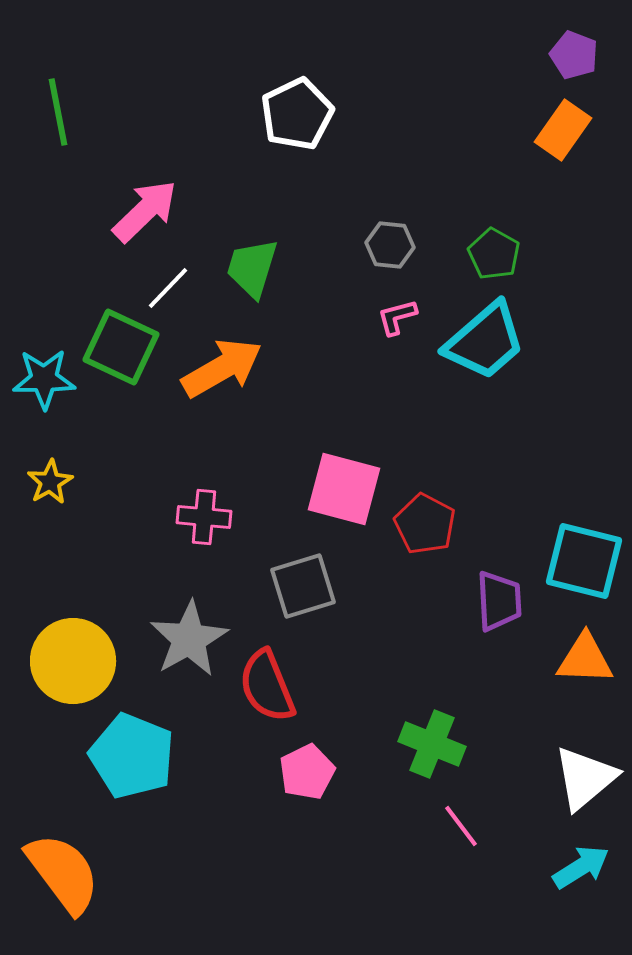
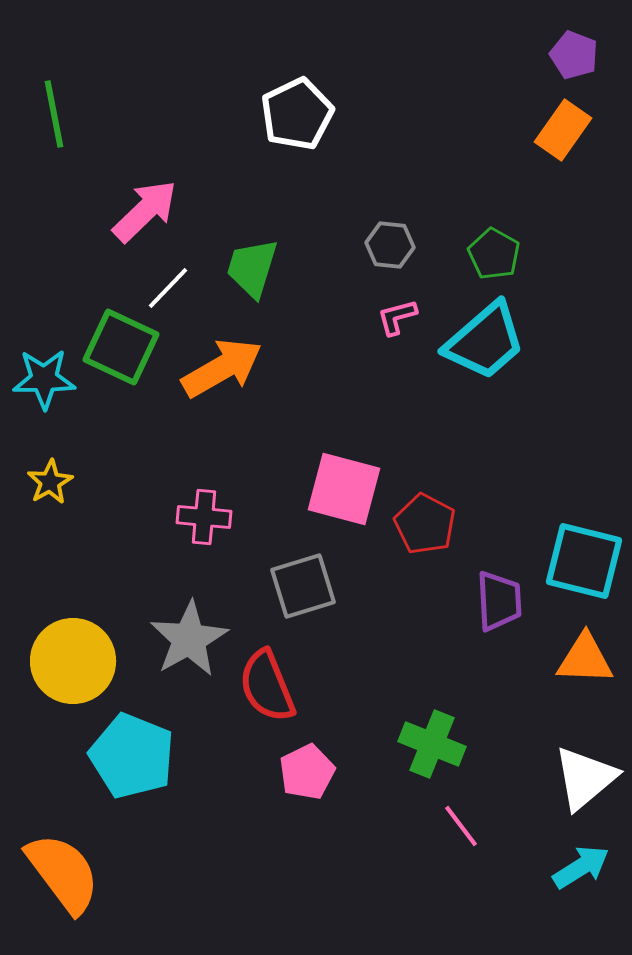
green line: moved 4 px left, 2 px down
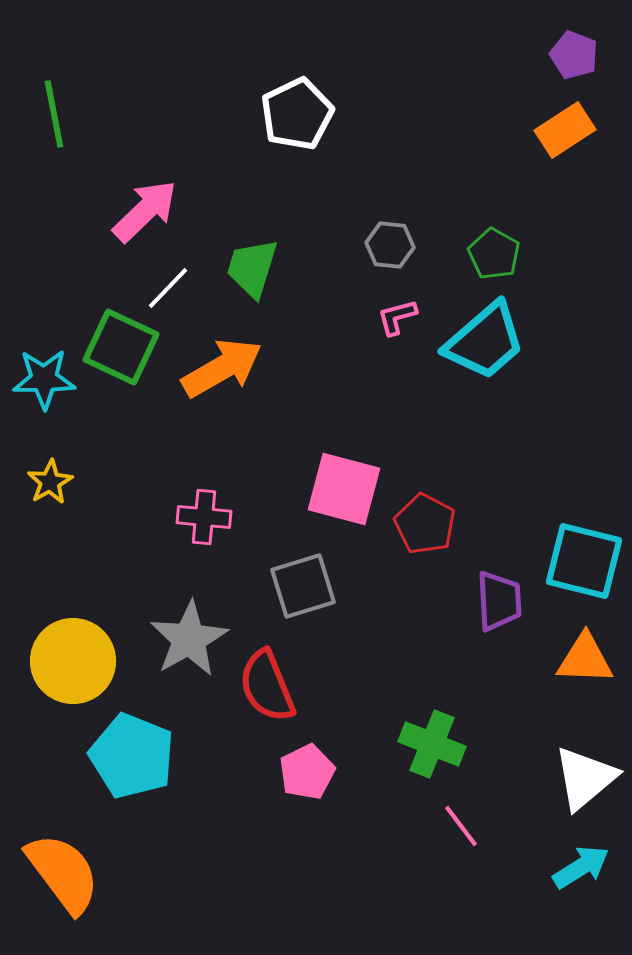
orange rectangle: moved 2 px right; rotated 22 degrees clockwise
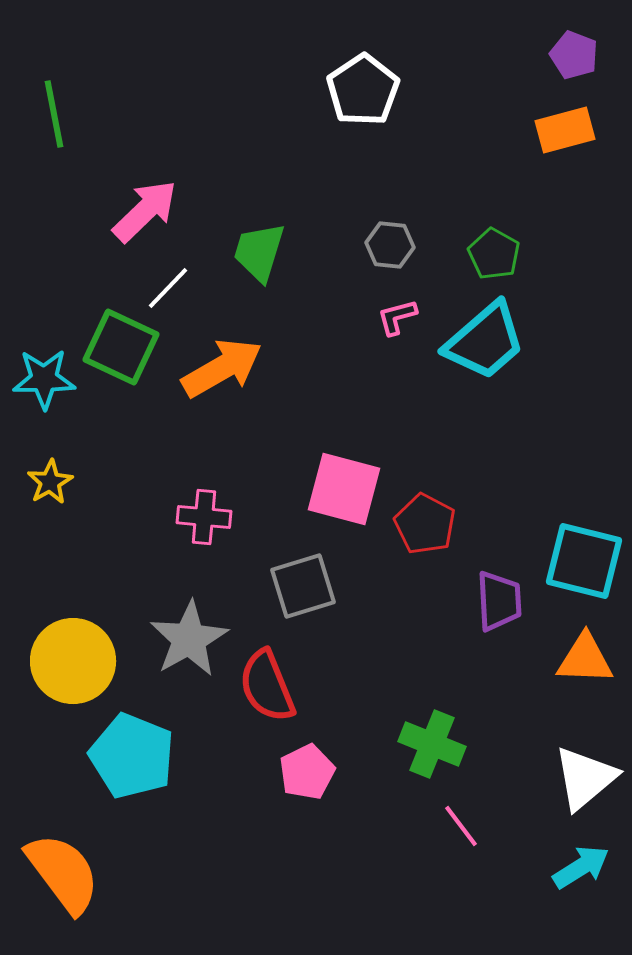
white pentagon: moved 66 px right, 24 px up; rotated 8 degrees counterclockwise
orange rectangle: rotated 18 degrees clockwise
green trapezoid: moved 7 px right, 16 px up
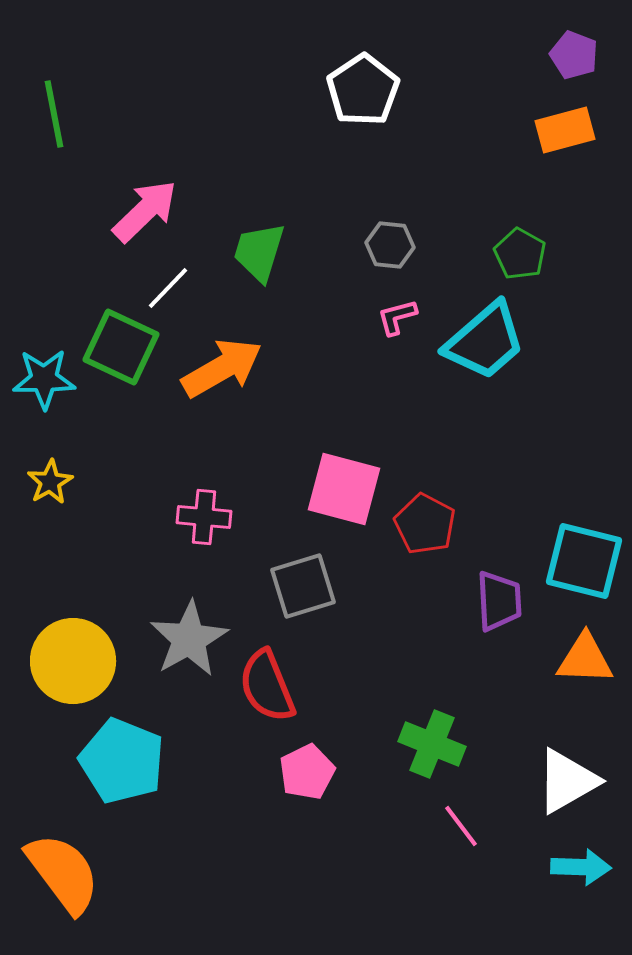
green pentagon: moved 26 px right
cyan pentagon: moved 10 px left, 5 px down
white triangle: moved 18 px left, 3 px down; rotated 10 degrees clockwise
cyan arrow: rotated 34 degrees clockwise
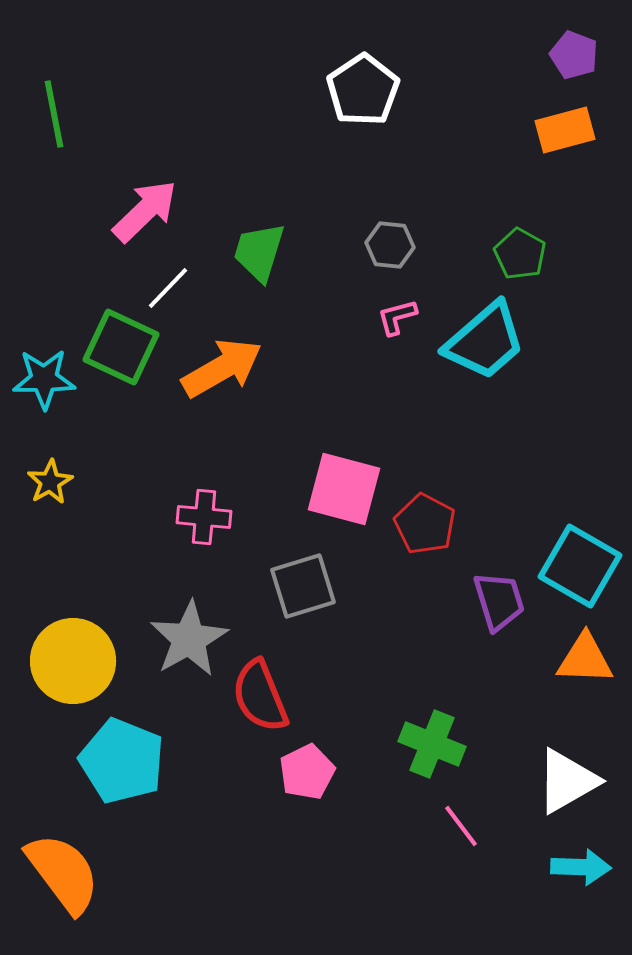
cyan square: moved 4 px left, 5 px down; rotated 16 degrees clockwise
purple trapezoid: rotated 14 degrees counterclockwise
red semicircle: moved 7 px left, 10 px down
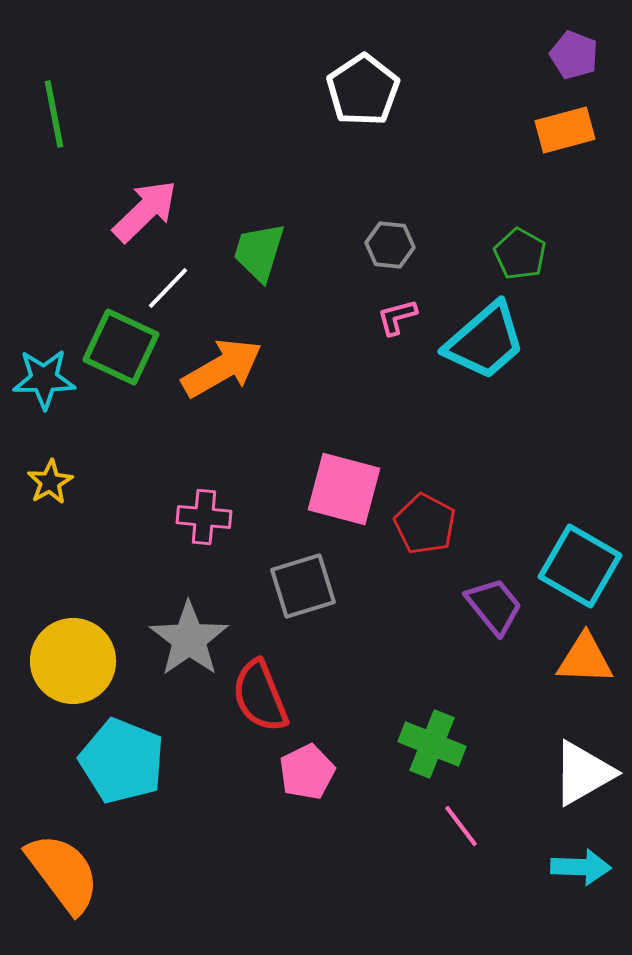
purple trapezoid: moved 5 px left, 5 px down; rotated 22 degrees counterclockwise
gray star: rotated 6 degrees counterclockwise
white triangle: moved 16 px right, 8 px up
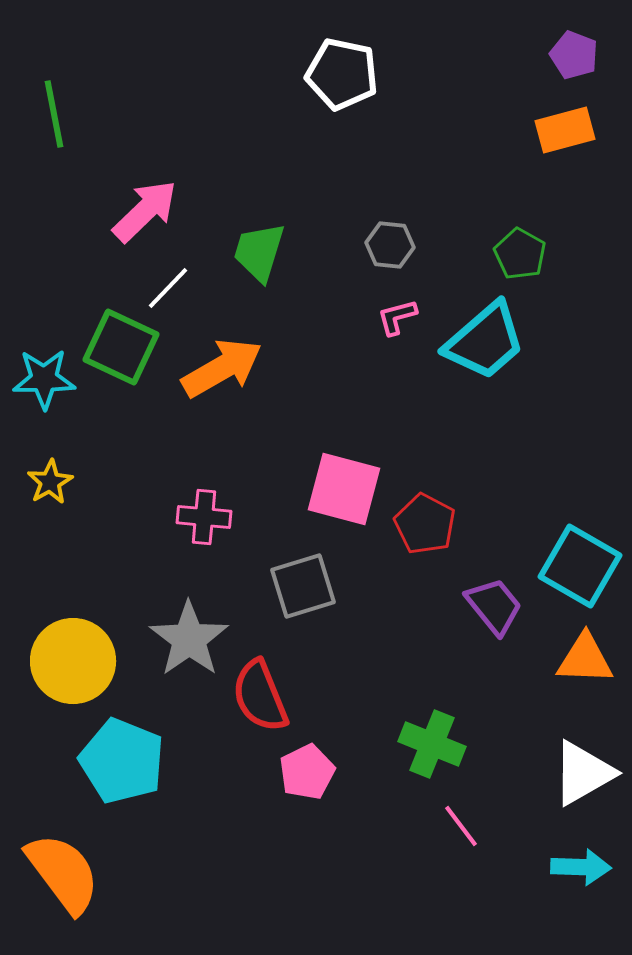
white pentagon: moved 21 px left, 16 px up; rotated 26 degrees counterclockwise
